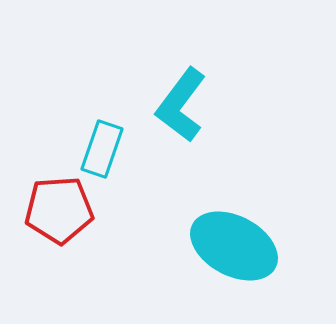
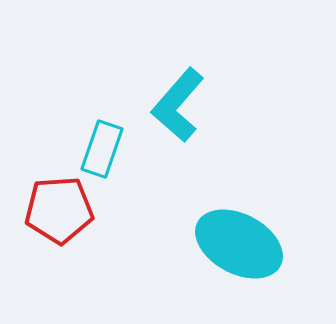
cyan L-shape: moved 3 px left; rotated 4 degrees clockwise
cyan ellipse: moved 5 px right, 2 px up
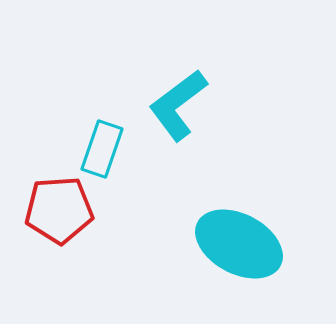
cyan L-shape: rotated 12 degrees clockwise
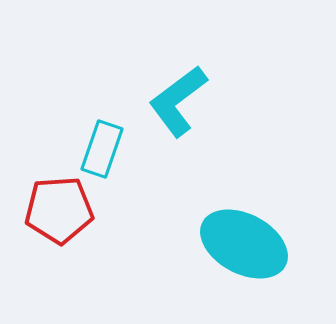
cyan L-shape: moved 4 px up
cyan ellipse: moved 5 px right
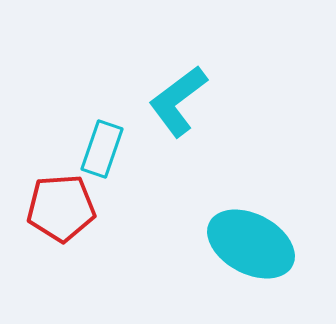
red pentagon: moved 2 px right, 2 px up
cyan ellipse: moved 7 px right
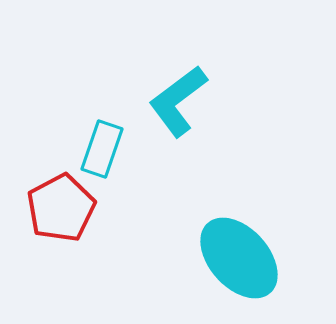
red pentagon: rotated 24 degrees counterclockwise
cyan ellipse: moved 12 px left, 14 px down; rotated 20 degrees clockwise
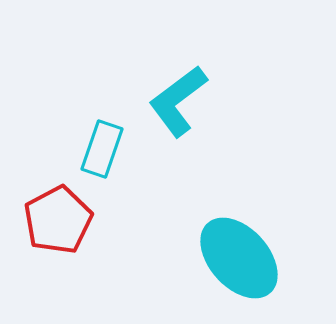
red pentagon: moved 3 px left, 12 px down
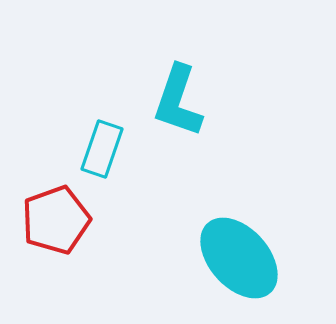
cyan L-shape: rotated 34 degrees counterclockwise
red pentagon: moved 2 px left; rotated 8 degrees clockwise
